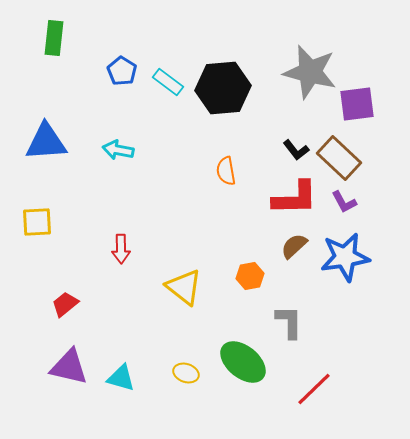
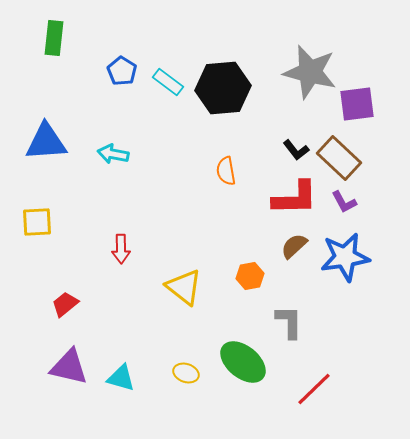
cyan arrow: moved 5 px left, 4 px down
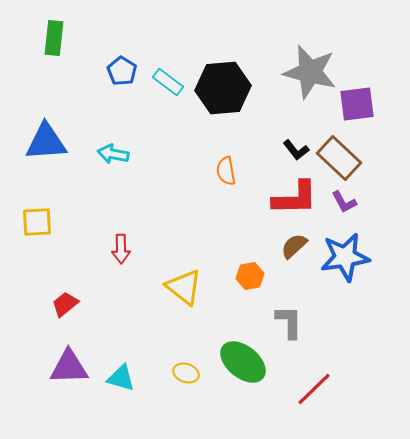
purple triangle: rotated 15 degrees counterclockwise
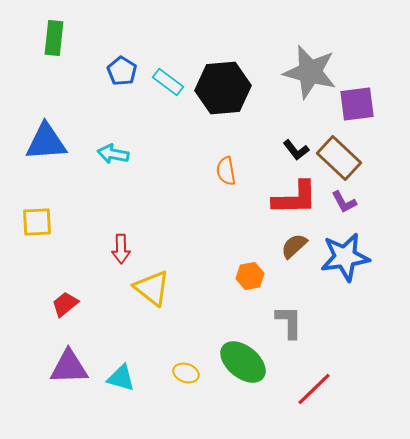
yellow triangle: moved 32 px left, 1 px down
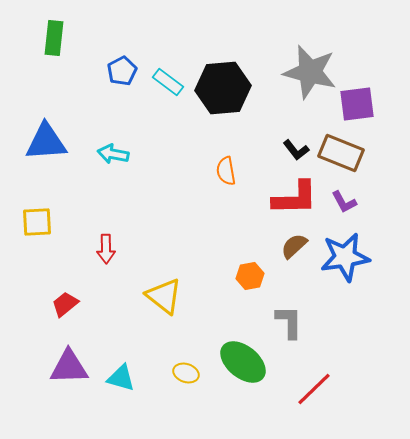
blue pentagon: rotated 12 degrees clockwise
brown rectangle: moved 2 px right, 5 px up; rotated 21 degrees counterclockwise
red arrow: moved 15 px left
yellow triangle: moved 12 px right, 8 px down
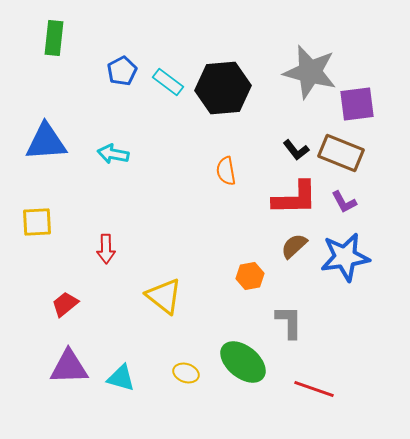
red line: rotated 63 degrees clockwise
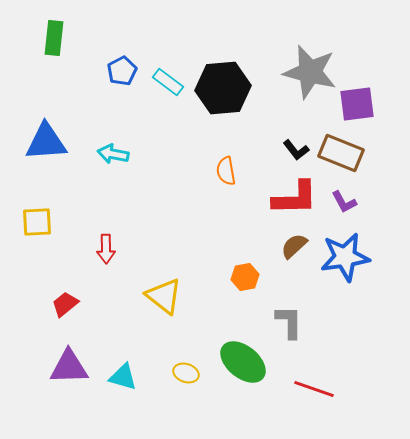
orange hexagon: moved 5 px left, 1 px down
cyan triangle: moved 2 px right, 1 px up
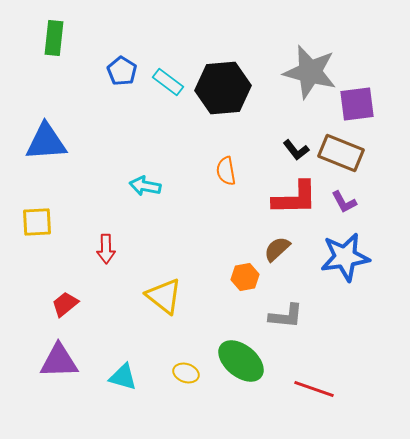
blue pentagon: rotated 12 degrees counterclockwise
cyan arrow: moved 32 px right, 32 px down
brown semicircle: moved 17 px left, 3 px down
gray L-shape: moved 3 px left, 6 px up; rotated 96 degrees clockwise
green ellipse: moved 2 px left, 1 px up
purple triangle: moved 10 px left, 6 px up
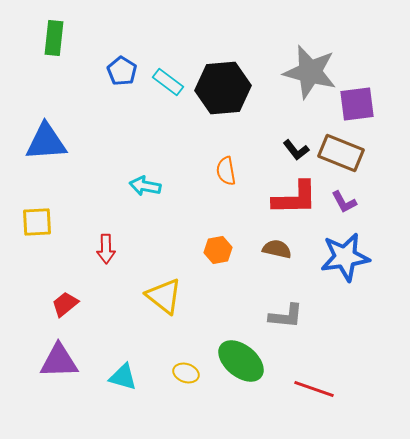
brown semicircle: rotated 56 degrees clockwise
orange hexagon: moved 27 px left, 27 px up
